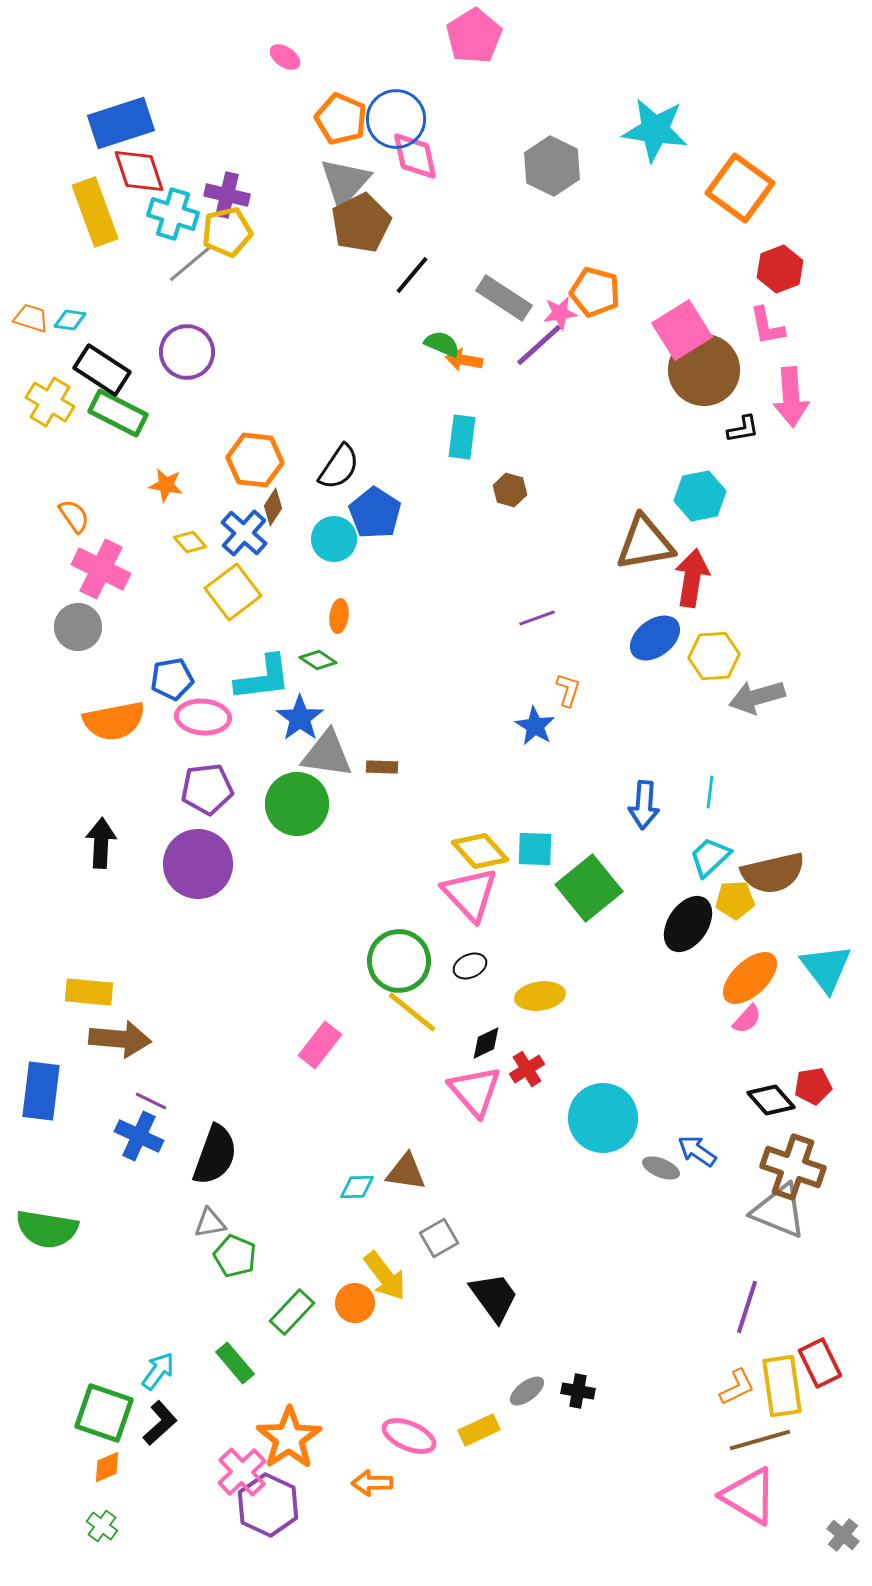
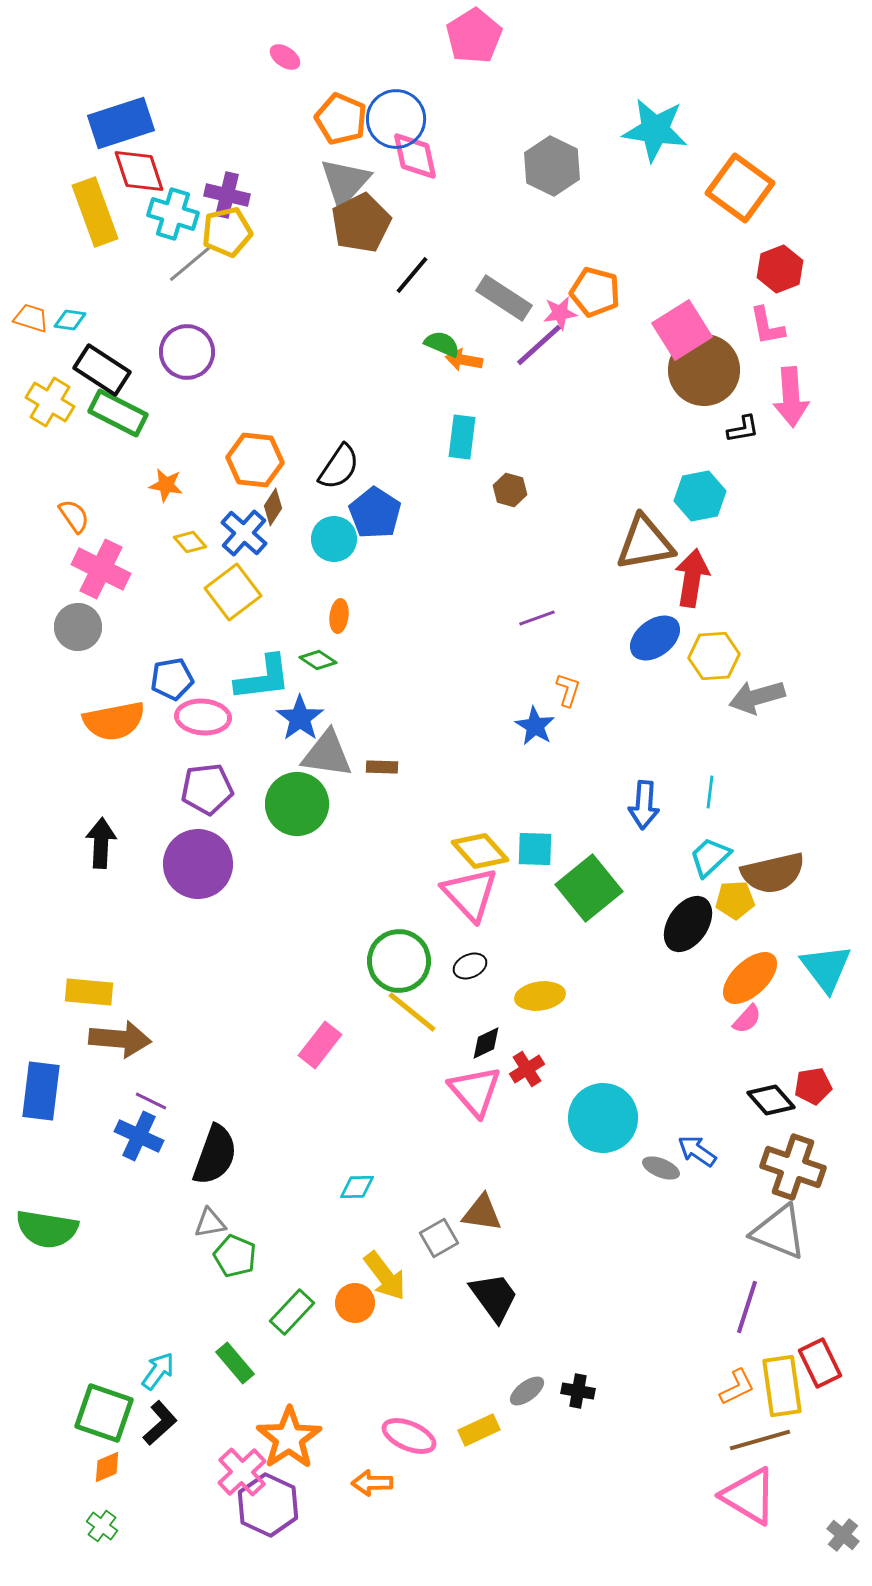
brown triangle at (406, 1172): moved 76 px right, 41 px down
gray triangle at (779, 1211): moved 21 px down
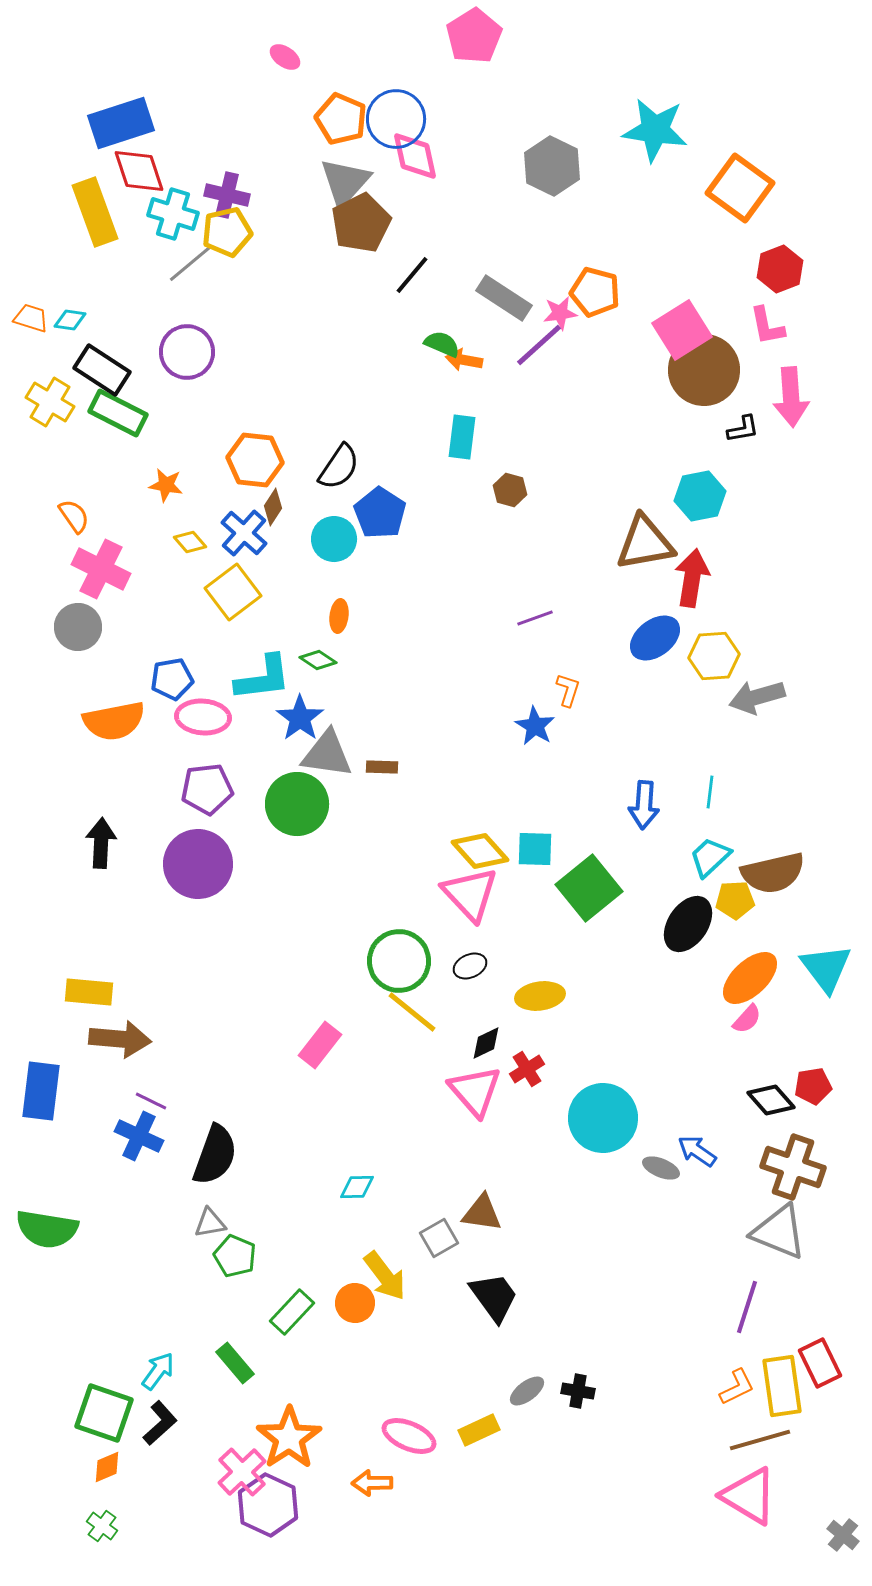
blue pentagon at (375, 513): moved 5 px right
purple line at (537, 618): moved 2 px left
